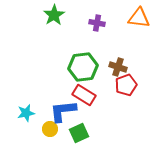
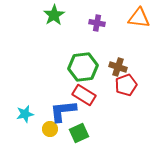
cyan star: moved 1 px left, 1 px down
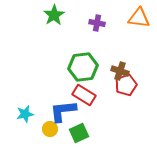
brown cross: moved 2 px right, 4 px down
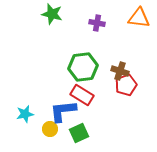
green star: moved 2 px left, 1 px up; rotated 25 degrees counterclockwise
red rectangle: moved 2 px left
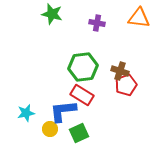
cyan star: moved 1 px right, 1 px up
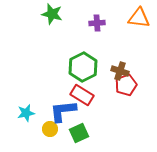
purple cross: rotated 14 degrees counterclockwise
green hexagon: rotated 20 degrees counterclockwise
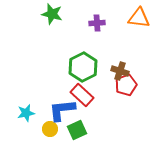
red rectangle: rotated 10 degrees clockwise
blue L-shape: moved 1 px left, 1 px up
green square: moved 2 px left, 3 px up
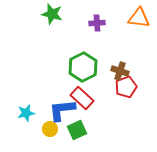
red pentagon: moved 2 px down
red rectangle: moved 3 px down
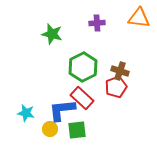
green star: moved 20 px down
red pentagon: moved 10 px left
cyan star: rotated 24 degrees clockwise
green square: rotated 18 degrees clockwise
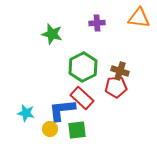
red pentagon: rotated 15 degrees clockwise
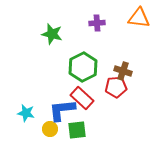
brown cross: moved 3 px right
